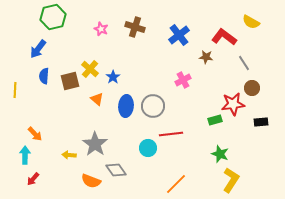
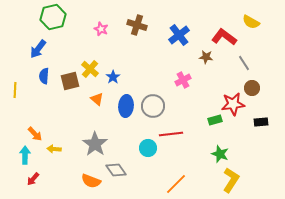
brown cross: moved 2 px right, 2 px up
yellow arrow: moved 15 px left, 6 px up
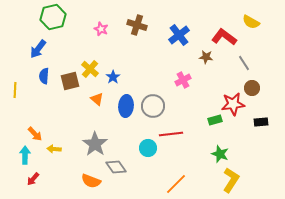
gray diamond: moved 3 px up
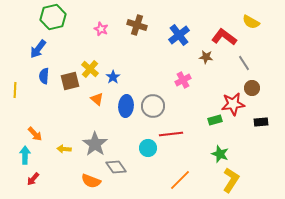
yellow arrow: moved 10 px right
orange line: moved 4 px right, 4 px up
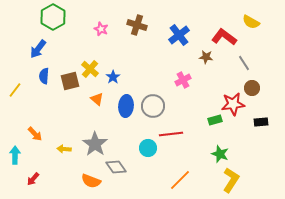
green hexagon: rotated 15 degrees counterclockwise
yellow line: rotated 35 degrees clockwise
cyan arrow: moved 10 px left
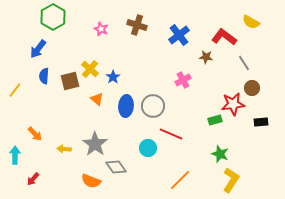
red line: rotated 30 degrees clockwise
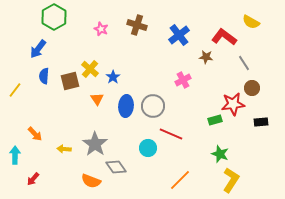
green hexagon: moved 1 px right
orange triangle: rotated 16 degrees clockwise
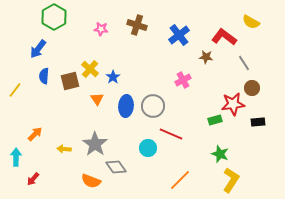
pink star: rotated 16 degrees counterclockwise
black rectangle: moved 3 px left
orange arrow: rotated 91 degrees counterclockwise
cyan arrow: moved 1 px right, 2 px down
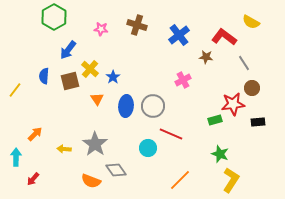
blue arrow: moved 30 px right, 1 px down
gray diamond: moved 3 px down
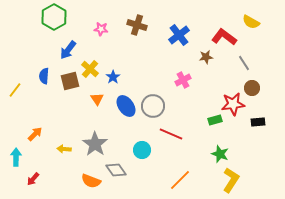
brown star: rotated 16 degrees counterclockwise
blue ellipse: rotated 40 degrees counterclockwise
cyan circle: moved 6 px left, 2 px down
